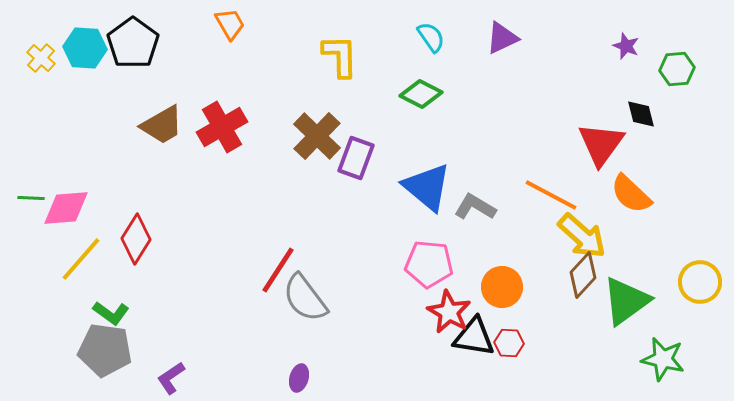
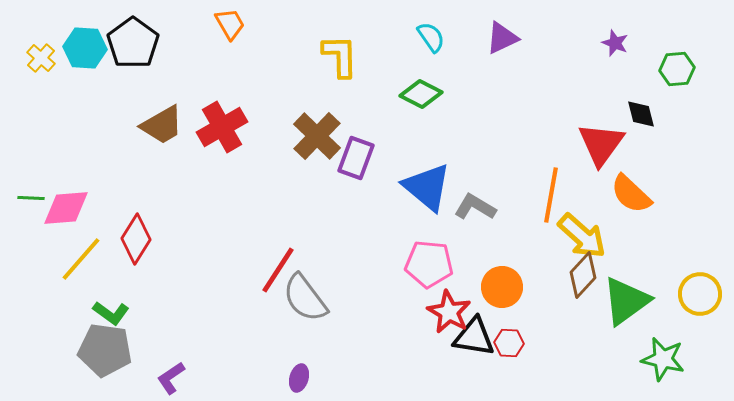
purple star: moved 11 px left, 3 px up
orange line: rotated 72 degrees clockwise
yellow circle: moved 12 px down
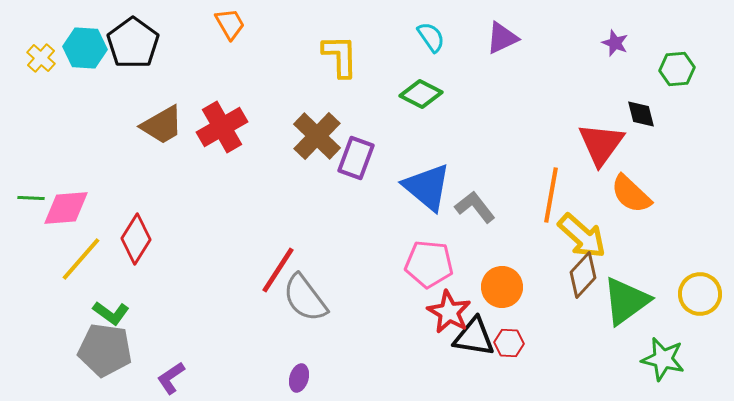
gray L-shape: rotated 21 degrees clockwise
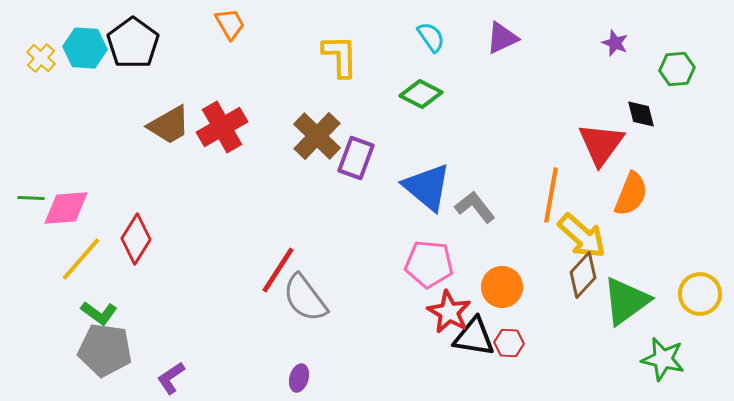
brown trapezoid: moved 7 px right
orange semicircle: rotated 111 degrees counterclockwise
green L-shape: moved 12 px left
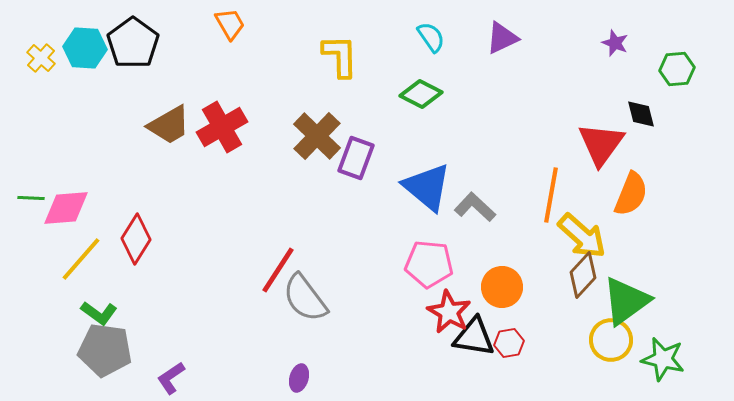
gray L-shape: rotated 9 degrees counterclockwise
yellow circle: moved 89 px left, 46 px down
red hexagon: rotated 12 degrees counterclockwise
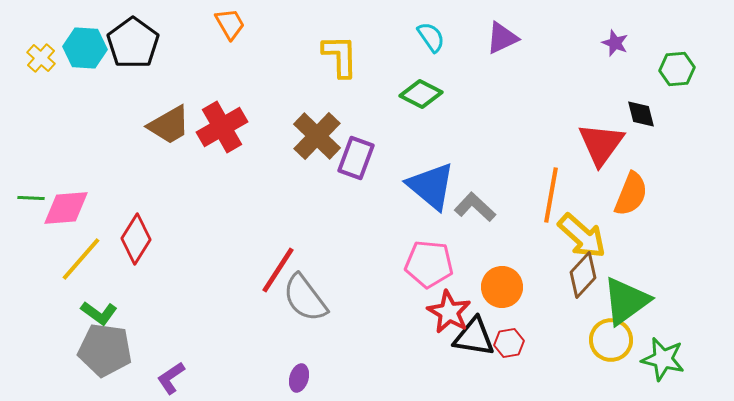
blue triangle: moved 4 px right, 1 px up
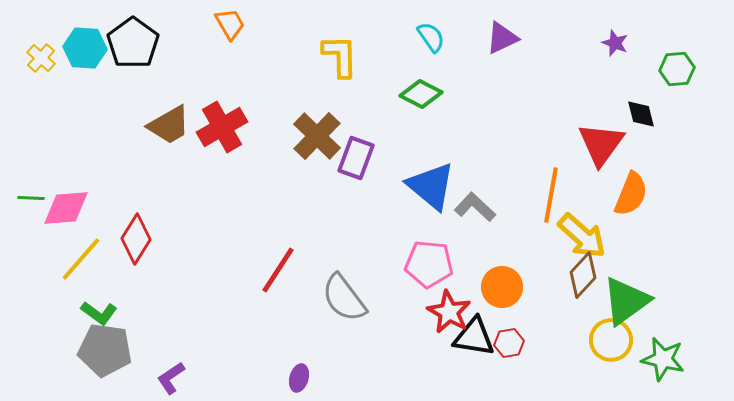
gray semicircle: moved 39 px right
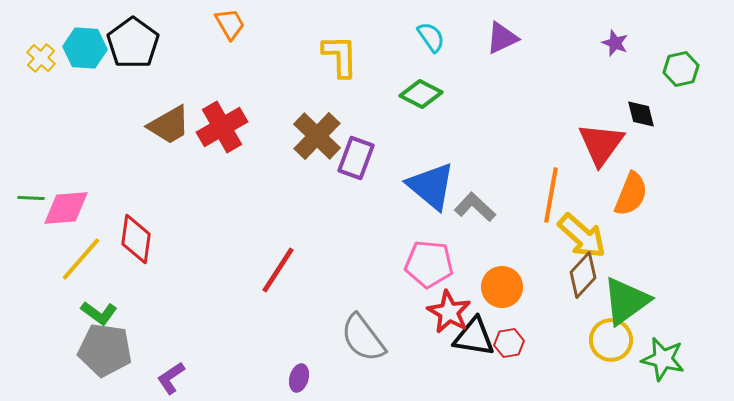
green hexagon: moved 4 px right; rotated 8 degrees counterclockwise
red diamond: rotated 24 degrees counterclockwise
gray semicircle: moved 19 px right, 40 px down
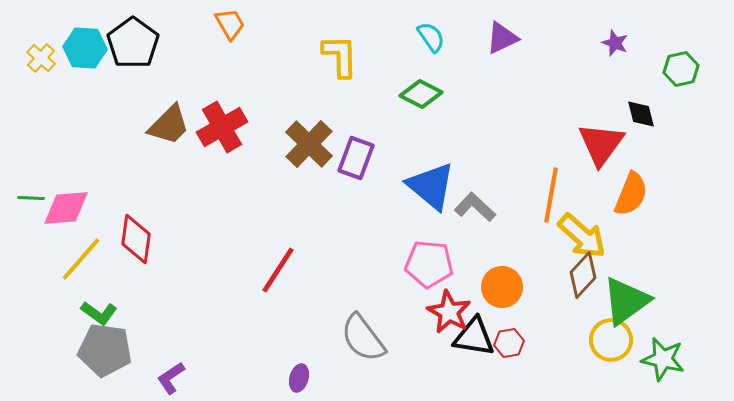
brown trapezoid: rotated 15 degrees counterclockwise
brown cross: moved 8 px left, 8 px down
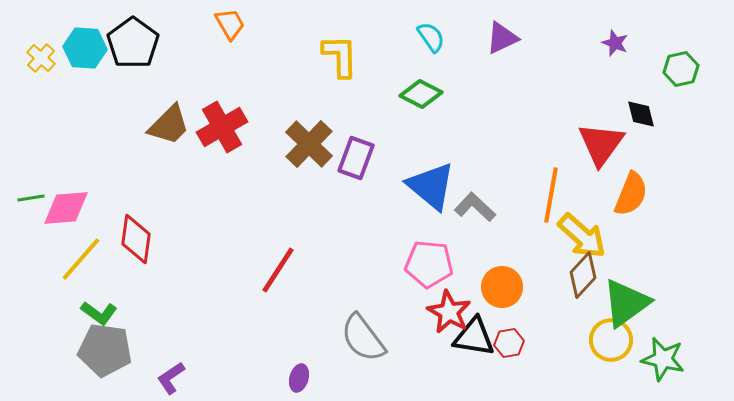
green line: rotated 12 degrees counterclockwise
green triangle: moved 2 px down
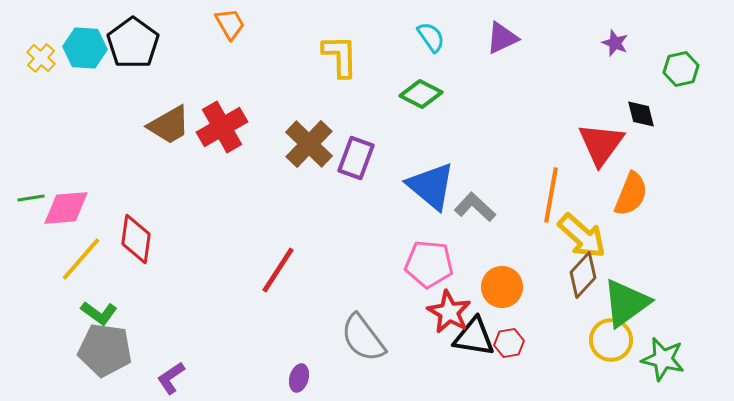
brown trapezoid: rotated 15 degrees clockwise
